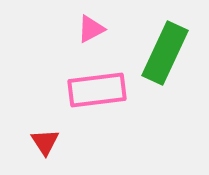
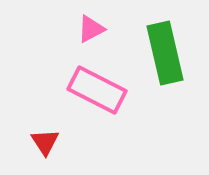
green rectangle: rotated 38 degrees counterclockwise
pink rectangle: rotated 34 degrees clockwise
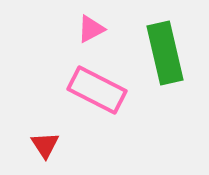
red triangle: moved 3 px down
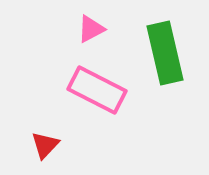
red triangle: rotated 16 degrees clockwise
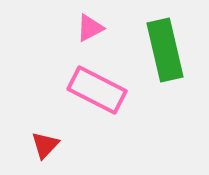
pink triangle: moved 1 px left, 1 px up
green rectangle: moved 3 px up
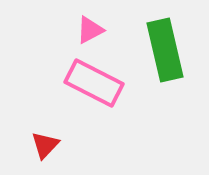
pink triangle: moved 2 px down
pink rectangle: moved 3 px left, 7 px up
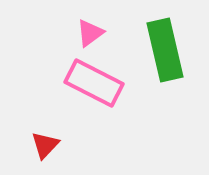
pink triangle: moved 3 px down; rotated 8 degrees counterclockwise
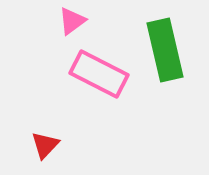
pink triangle: moved 18 px left, 12 px up
pink rectangle: moved 5 px right, 9 px up
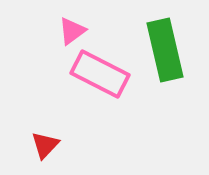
pink triangle: moved 10 px down
pink rectangle: moved 1 px right
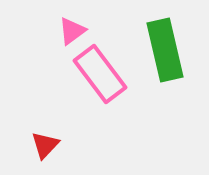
pink rectangle: rotated 26 degrees clockwise
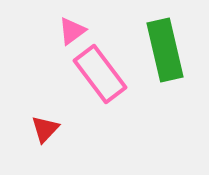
red triangle: moved 16 px up
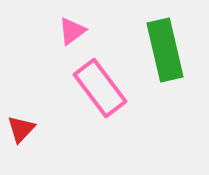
pink rectangle: moved 14 px down
red triangle: moved 24 px left
